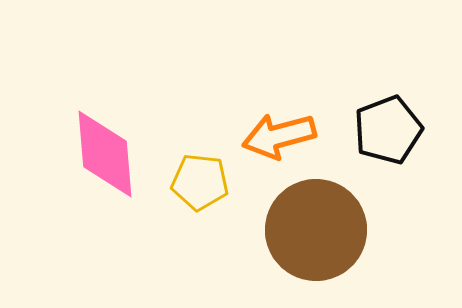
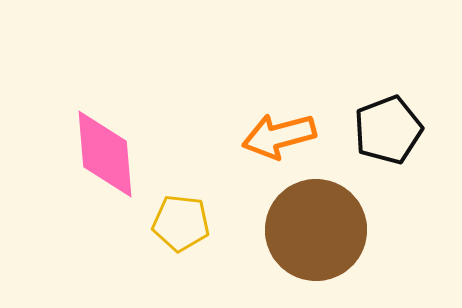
yellow pentagon: moved 19 px left, 41 px down
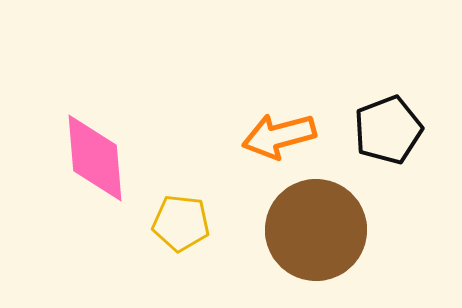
pink diamond: moved 10 px left, 4 px down
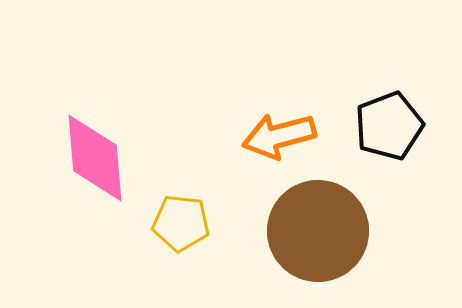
black pentagon: moved 1 px right, 4 px up
brown circle: moved 2 px right, 1 px down
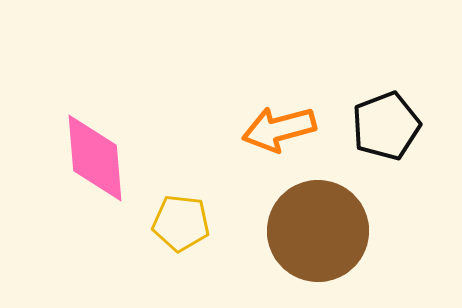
black pentagon: moved 3 px left
orange arrow: moved 7 px up
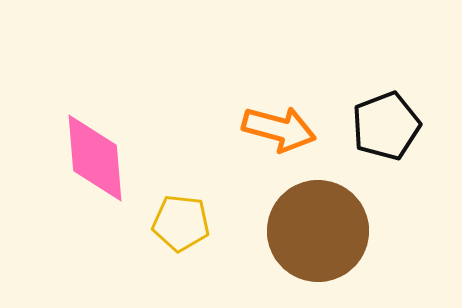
orange arrow: rotated 150 degrees counterclockwise
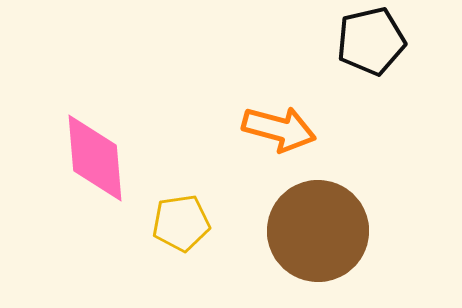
black pentagon: moved 15 px left, 85 px up; rotated 8 degrees clockwise
yellow pentagon: rotated 14 degrees counterclockwise
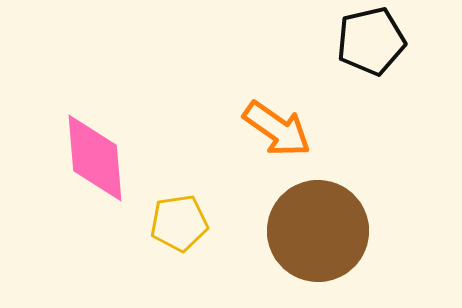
orange arrow: moved 2 px left; rotated 20 degrees clockwise
yellow pentagon: moved 2 px left
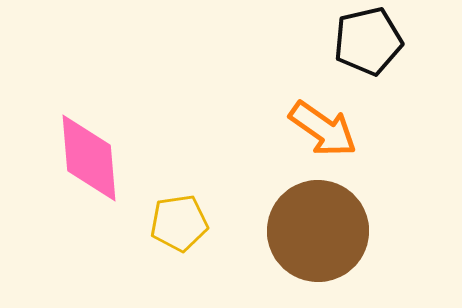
black pentagon: moved 3 px left
orange arrow: moved 46 px right
pink diamond: moved 6 px left
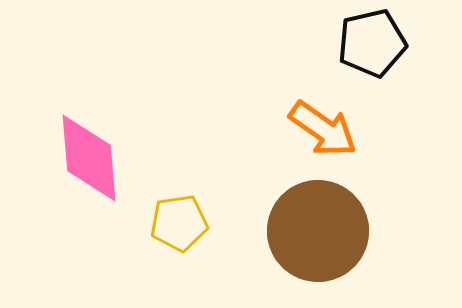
black pentagon: moved 4 px right, 2 px down
